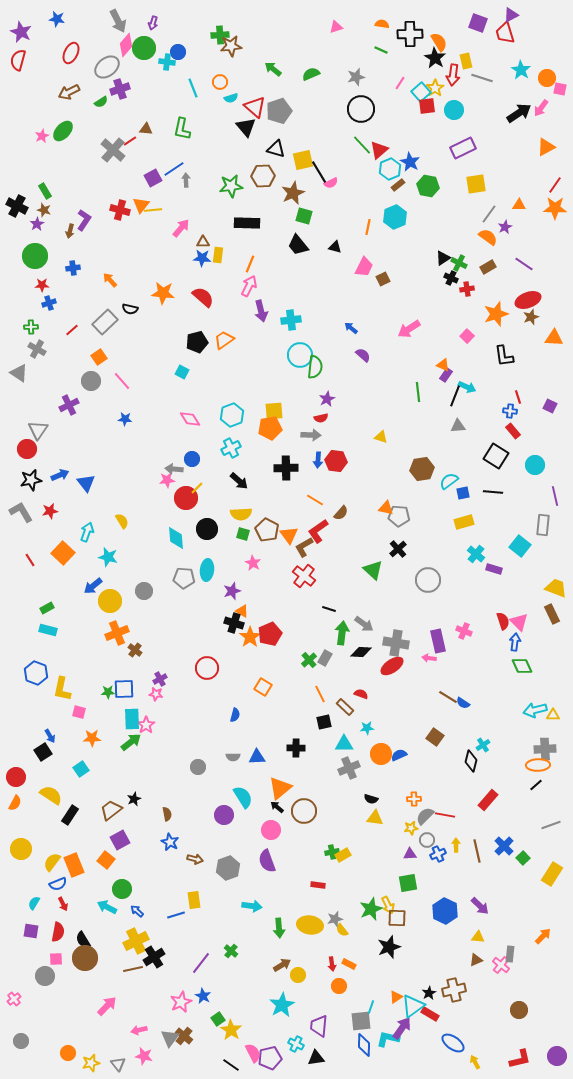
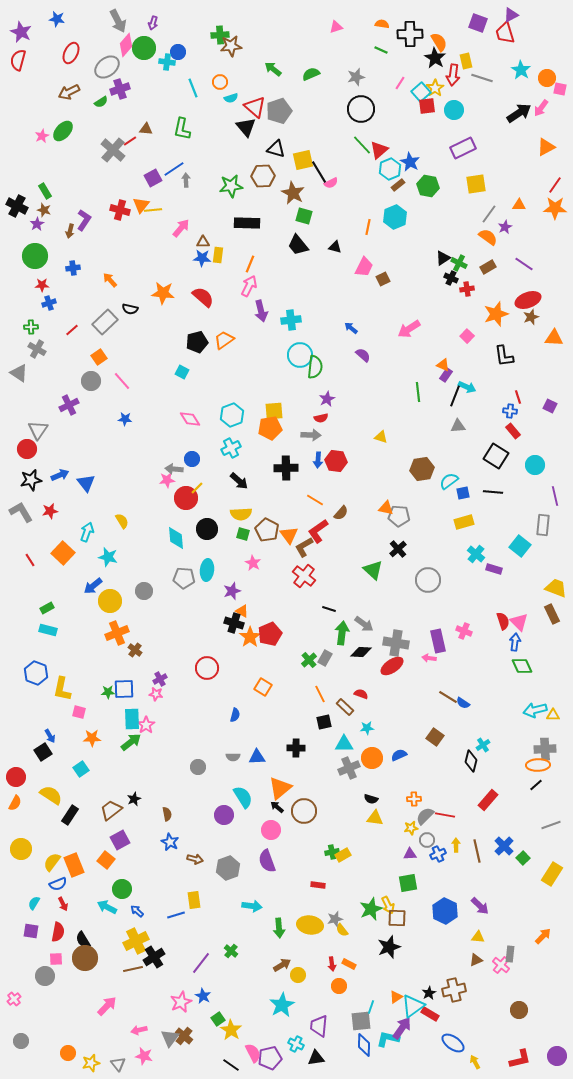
brown star at (293, 193): rotated 20 degrees counterclockwise
orange circle at (381, 754): moved 9 px left, 4 px down
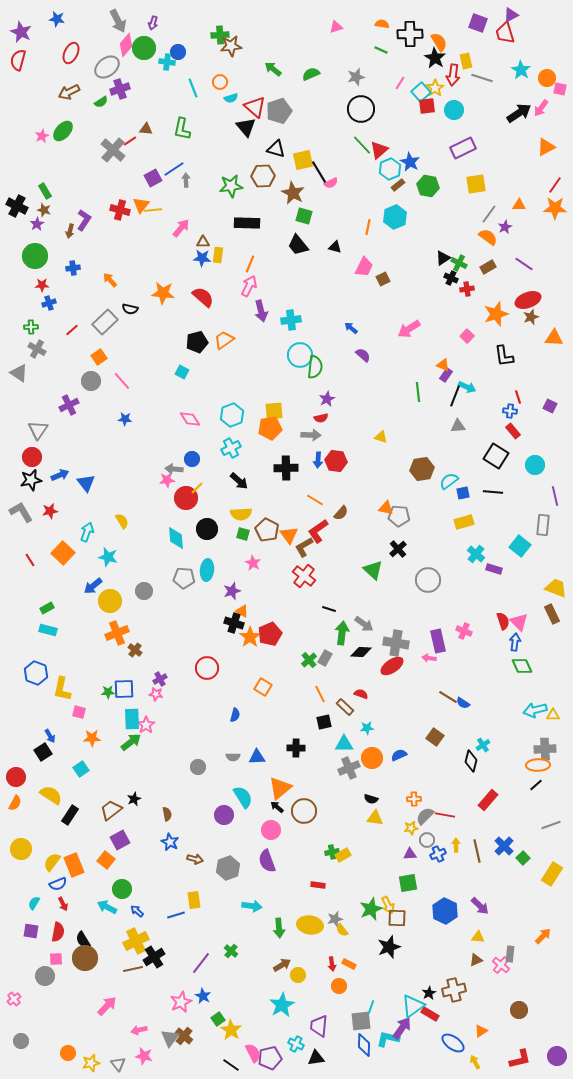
red circle at (27, 449): moved 5 px right, 8 px down
orange triangle at (396, 997): moved 85 px right, 34 px down
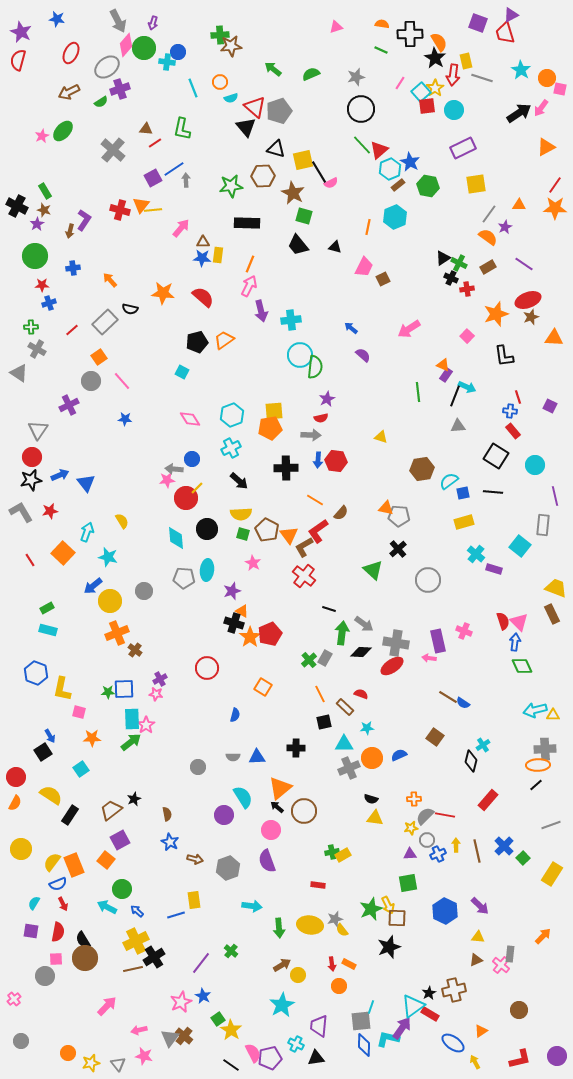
red line at (130, 141): moved 25 px right, 2 px down
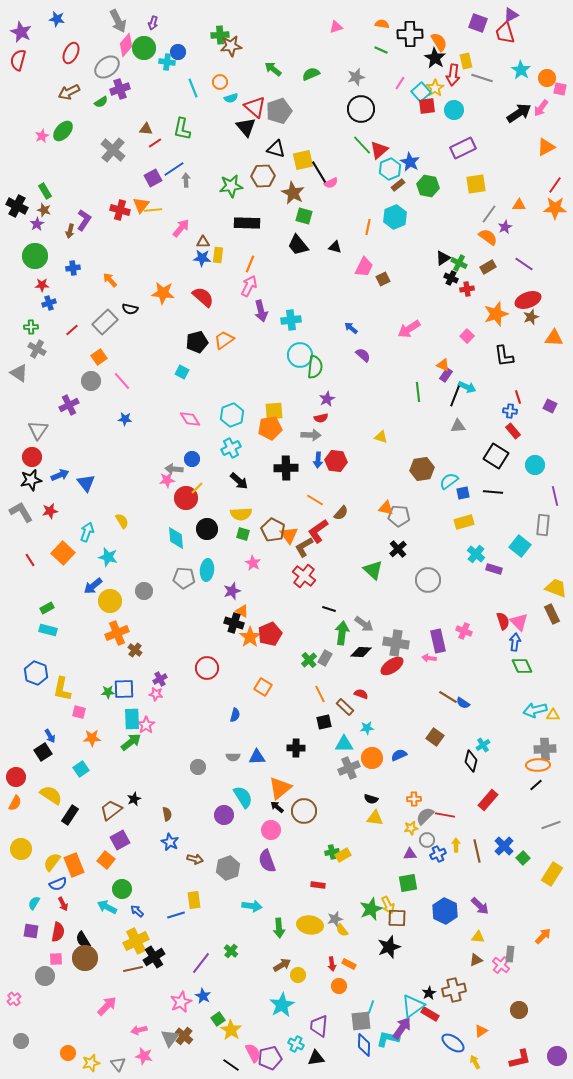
brown pentagon at (267, 530): moved 6 px right
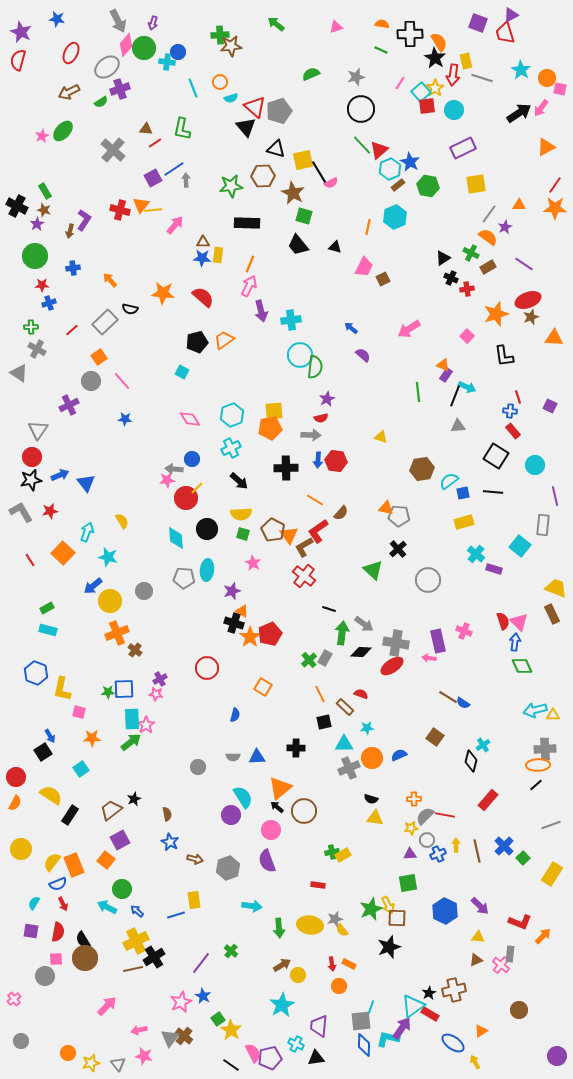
green arrow at (273, 69): moved 3 px right, 45 px up
pink arrow at (181, 228): moved 6 px left, 3 px up
green cross at (459, 263): moved 12 px right, 10 px up
purple circle at (224, 815): moved 7 px right
red L-shape at (520, 1059): moved 137 px up; rotated 35 degrees clockwise
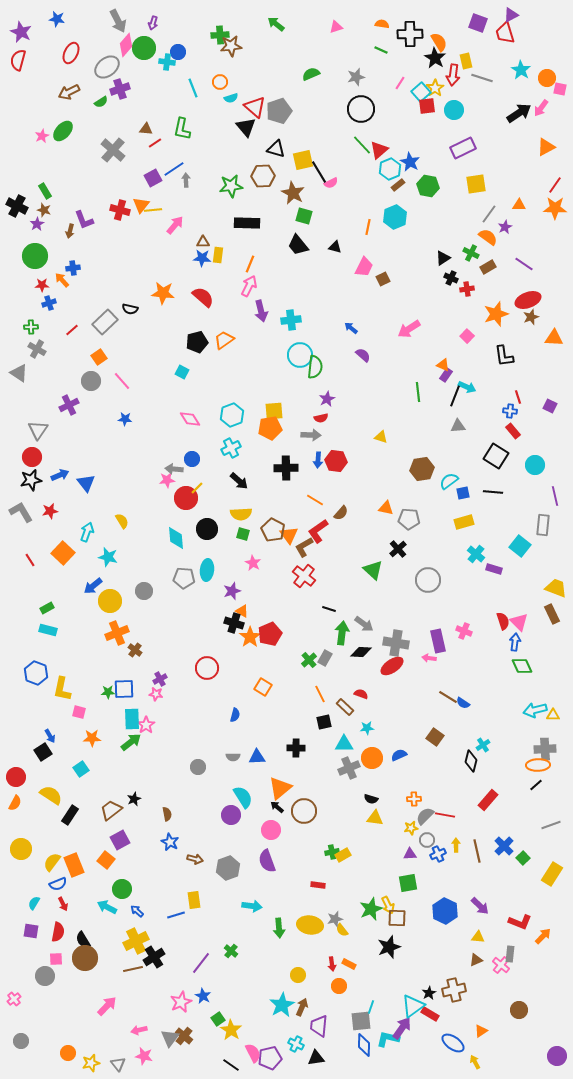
purple L-shape at (84, 220): rotated 125 degrees clockwise
orange arrow at (110, 280): moved 48 px left
gray pentagon at (399, 516): moved 10 px right, 3 px down
brown arrow at (282, 965): moved 20 px right, 42 px down; rotated 36 degrees counterclockwise
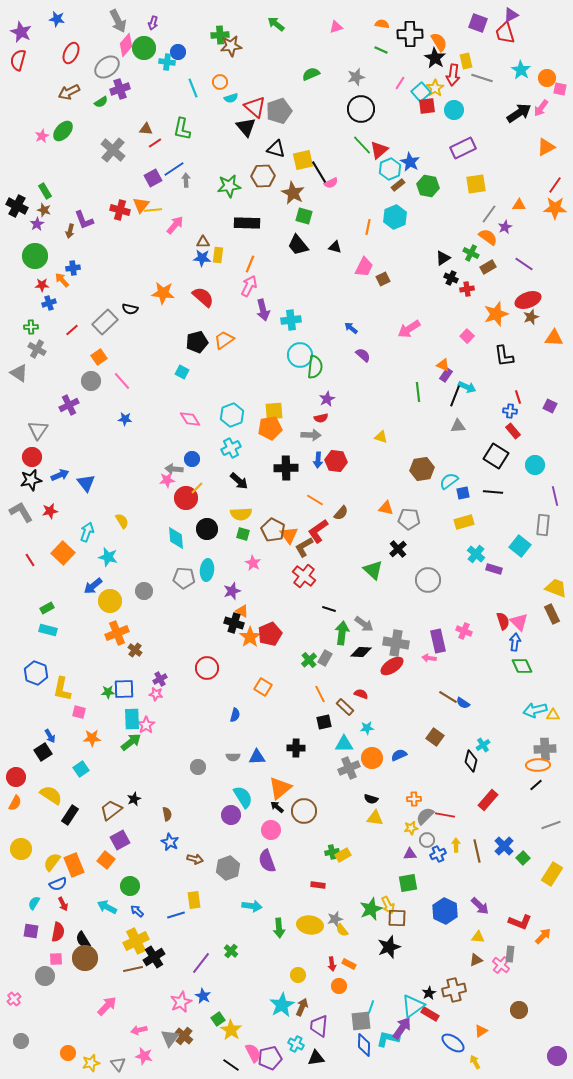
green star at (231, 186): moved 2 px left
purple arrow at (261, 311): moved 2 px right, 1 px up
green circle at (122, 889): moved 8 px right, 3 px up
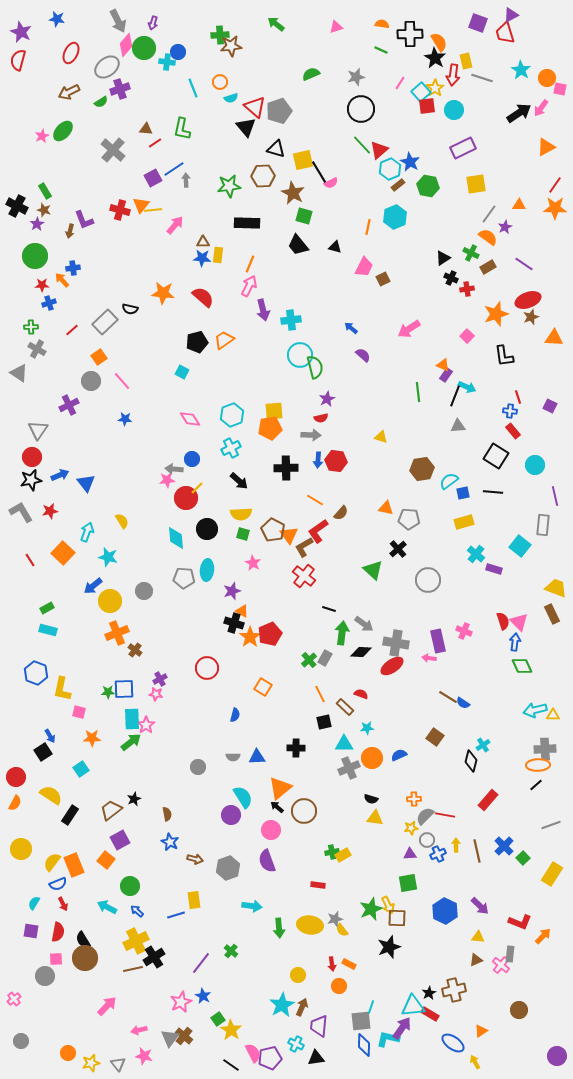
green semicircle at (315, 367): rotated 20 degrees counterclockwise
cyan triangle at (413, 1006): rotated 30 degrees clockwise
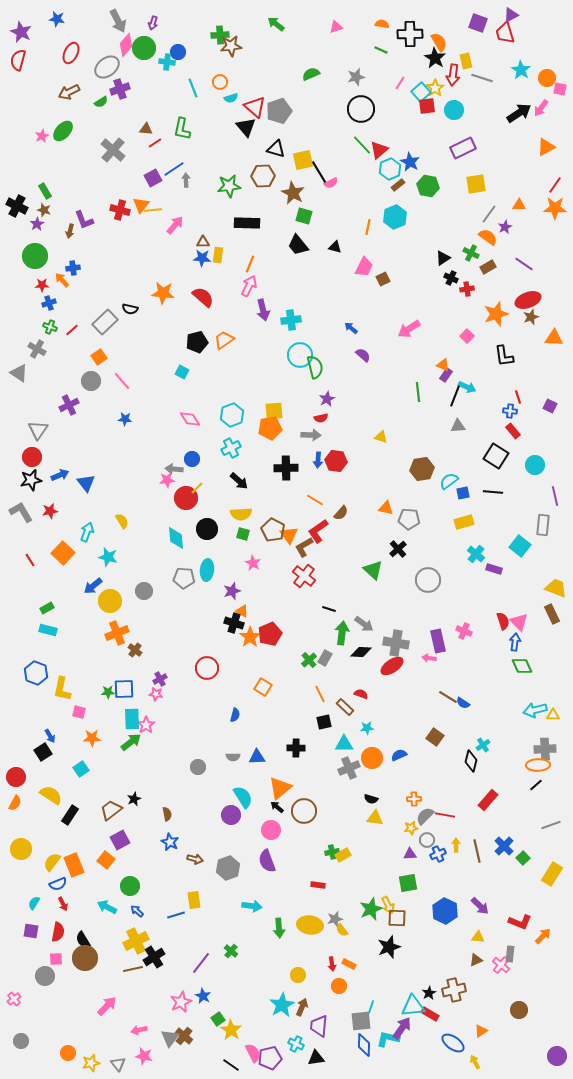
green cross at (31, 327): moved 19 px right; rotated 24 degrees clockwise
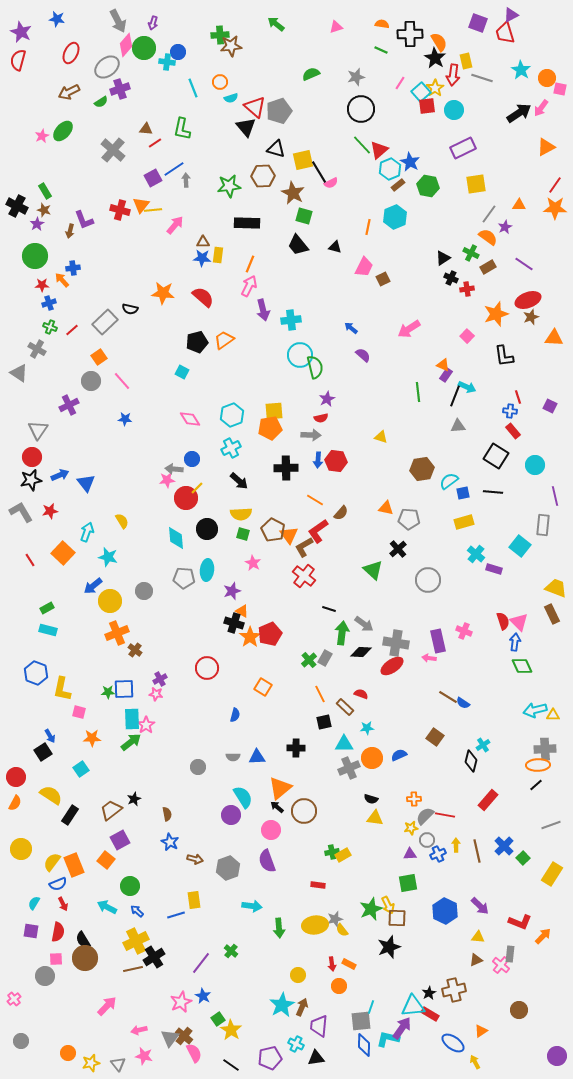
yellow ellipse at (310, 925): moved 5 px right; rotated 15 degrees counterclockwise
pink semicircle at (253, 1053): moved 59 px left
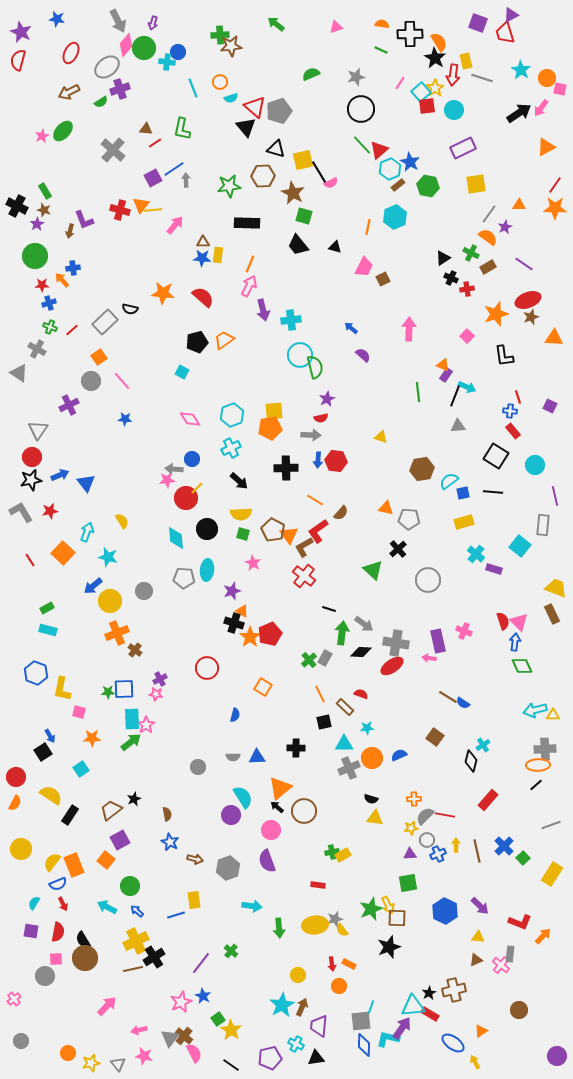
pink arrow at (409, 329): rotated 125 degrees clockwise
